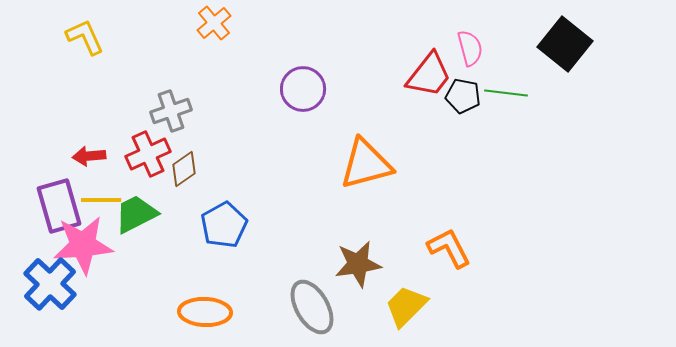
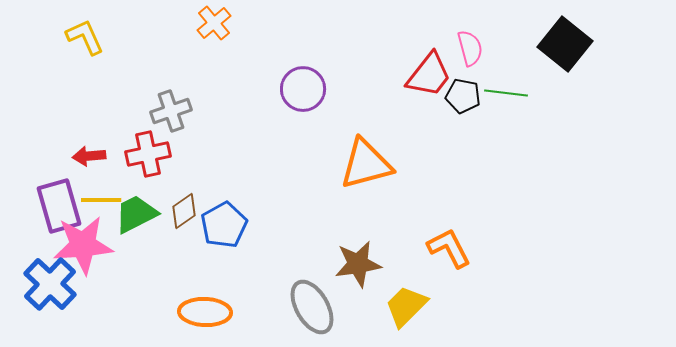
red cross: rotated 12 degrees clockwise
brown diamond: moved 42 px down
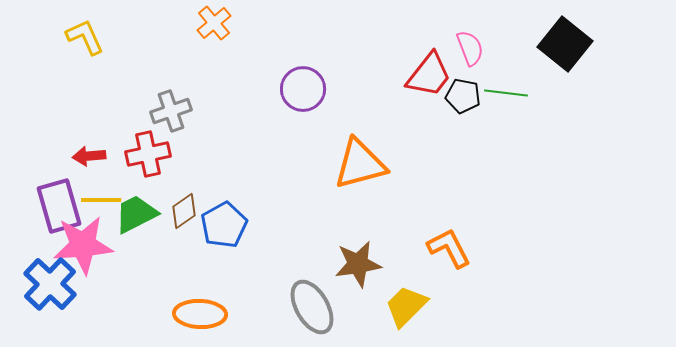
pink semicircle: rotated 6 degrees counterclockwise
orange triangle: moved 6 px left
orange ellipse: moved 5 px left, 2 px down
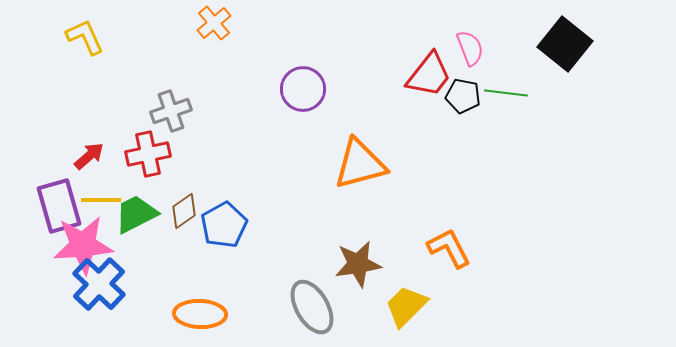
red arrow: rotated 144 degrees clockwise
blue cross: moved 49 px right
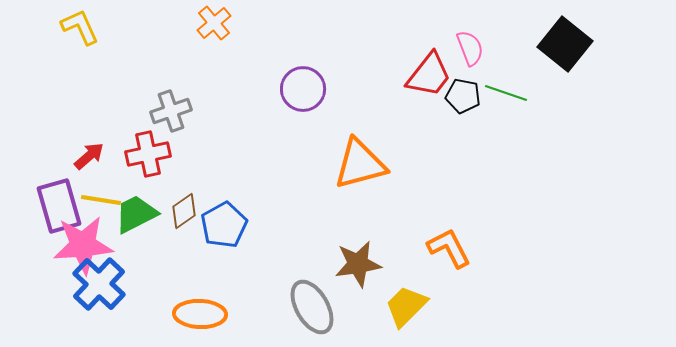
yellow L-shape: moved 5 px left, 10 px up
green line: rotated 12 degrees clockwise
yellow line: rotated 9 degrees clockwise
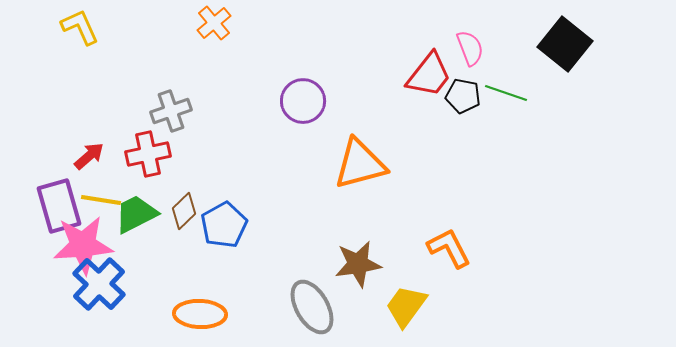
purple circle: moved 12 px down
brown diamond: rotated 9 degrees counterclockwise
yellow trapezoid: rotated 9 degrees counterclockwise
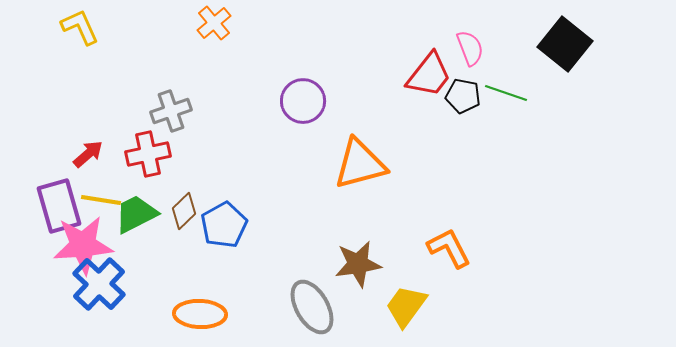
red arrow: moved 1 px left, 2 px up
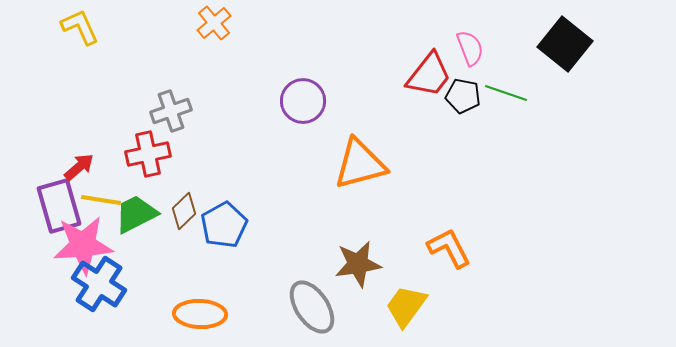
red arrow: moved 9 px left, 13 px down
blue cross: rotated 10 degrees counterclockwise
gray ellipse: rotated 4 degrees counterclockwise
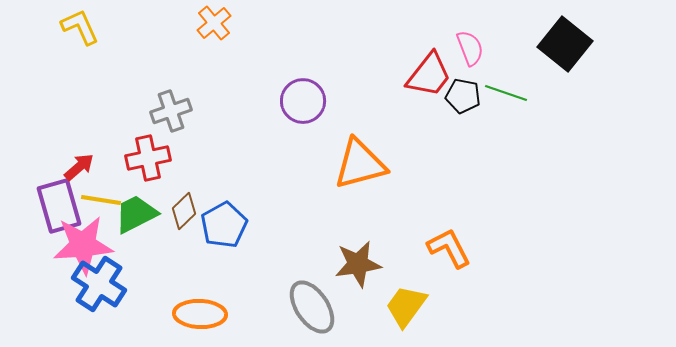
red cross: moved 4 px down
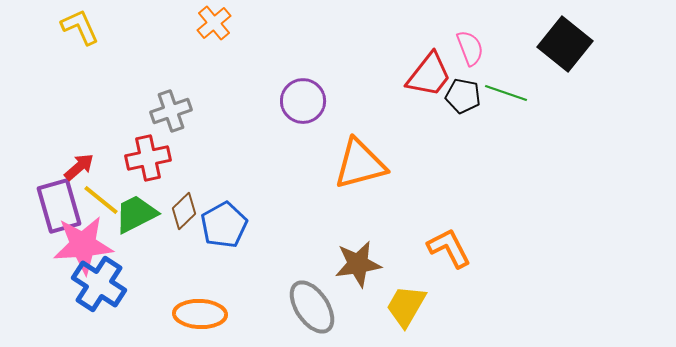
yellow line: rotated 30 degrees clockwise
yellow trapezoid: rotated 6 degrees counterclockwise
